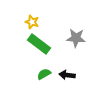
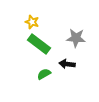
black arrow: moved 11 px up
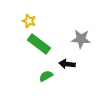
yellow star: moved 3 px left, 1 px up
gray star: moved 5 px right, 1 px down
green semicircle: moved 2 px right, 2 px down
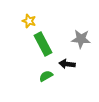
green rectangle: moved 4 px right; rotated 25 degrees clockwise
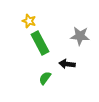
gray star: moved 1 px left, 3 px up
green rectangle: moved 3 px left, 1 px up
green semicircle: moved 1 px left, 2 px down; rotated 24 degrees counterclockwise
